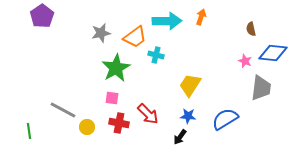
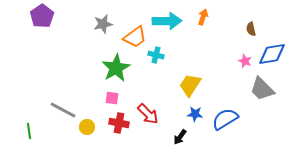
orange arrow: moved 2 px right
gray star: moved 2 px right, 9 px up
blue diamond: moved 1 px left, 1 px down; rotated 16 degrees counterclockwise
gray trapezoid: moved 1 px right, 1 px down; rotated 128 degrees clockwise
blue star: moved 7 px right, 2 px up
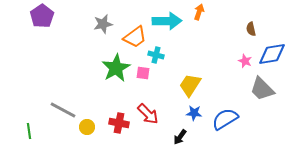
orange arrow: moved 4 px left, 5 px up
pink square: moved 31 px right, 25 px up
blue star: moved 1 px left, 1 px up
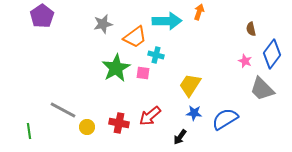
blue diamond: rotated 44 degrees counterclockwise
red arrow: moved 2 px right, 2 px down; rotated 95 degrees clockwise
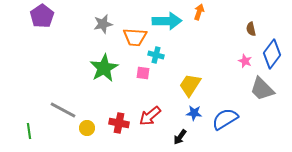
orange trapezoid: rotated 40 degrees clockwise
green star: moved 12 px left
yellow circle: moved 1 px down
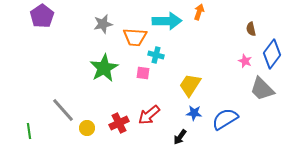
gray line: rotated 20 degrees clockwise
red arrow: moved 1 px left, 1 px up
red cross: rotated 36 degrees counterclockwise
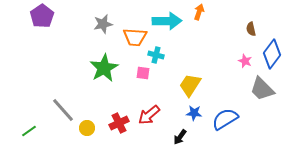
green line: rotated 63 degrees clockwise
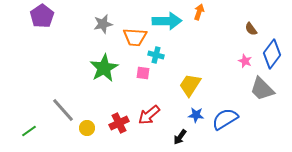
brown semicircle: rotated 24 degrees counterclockwise
blue star: moved 2 px right, 2 px down
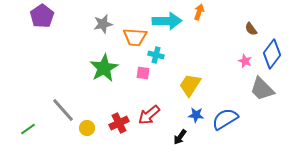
green line: moved 1 px left, 2 px up
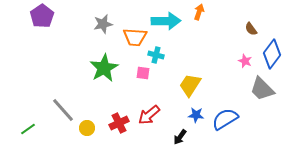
cyan arrow: moved 1 px left
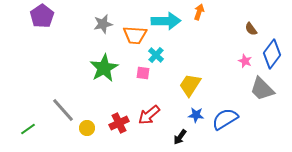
orange trapezoid: moved 2 px up
cyan cross: rotated 28 degrees clockwise
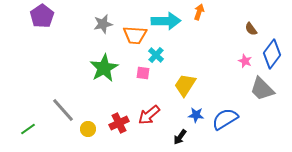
yellow trapezoid: moved 5 px left
yellow circle: moved 1 px right, 1 px down
